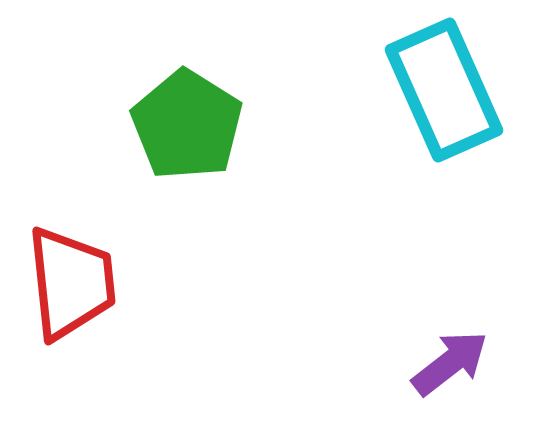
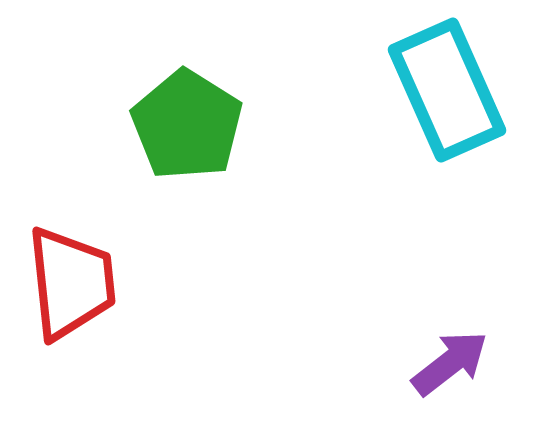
cyan rectangle: moved 3 px right
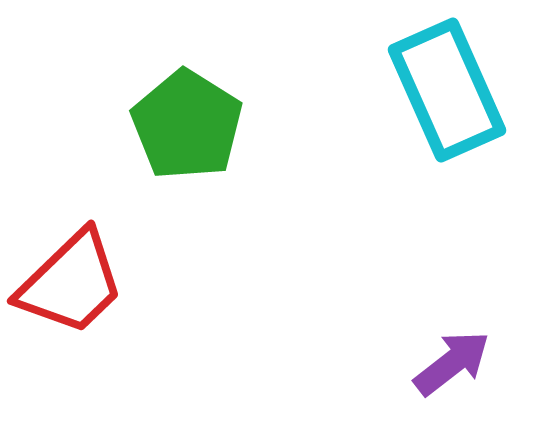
red trapezoid: rotated 52 degrees clockwise
purple arrow: moved 2 px right
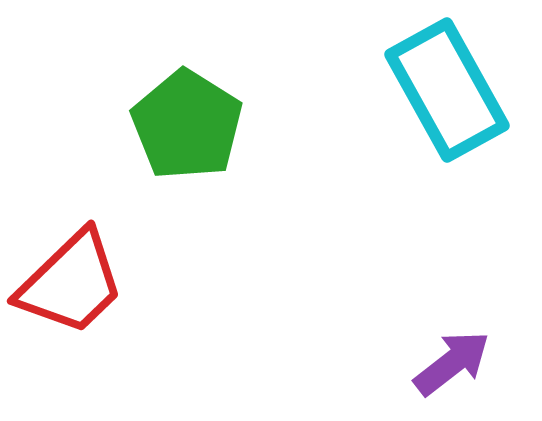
cyan rectangle: rotated 5 degrees counterclockwise
